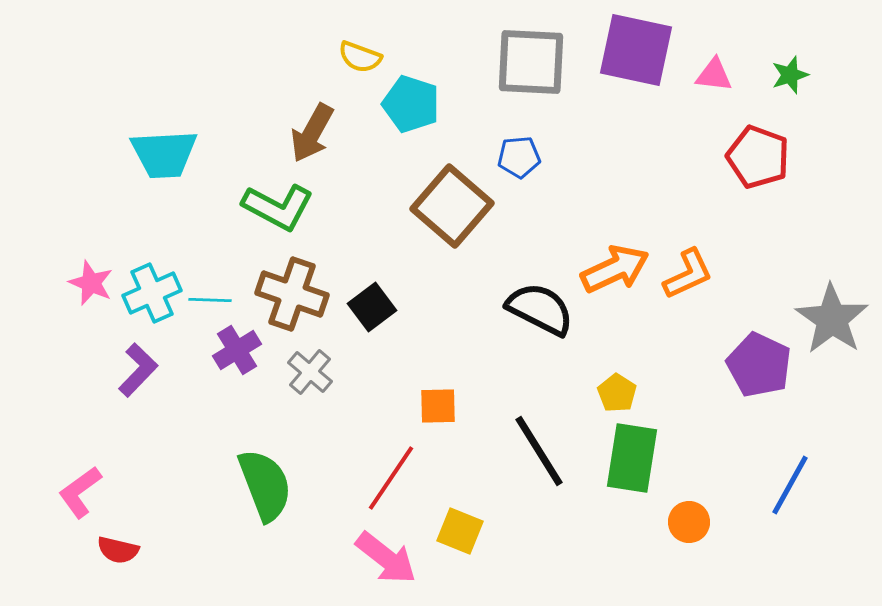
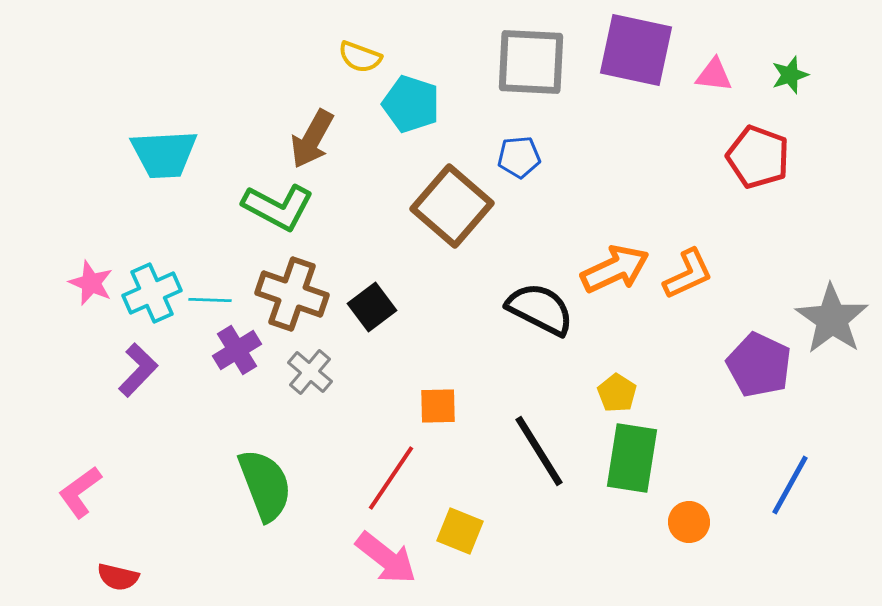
brown arrow: moved 6 px down
red semicircle: moved 27 px down
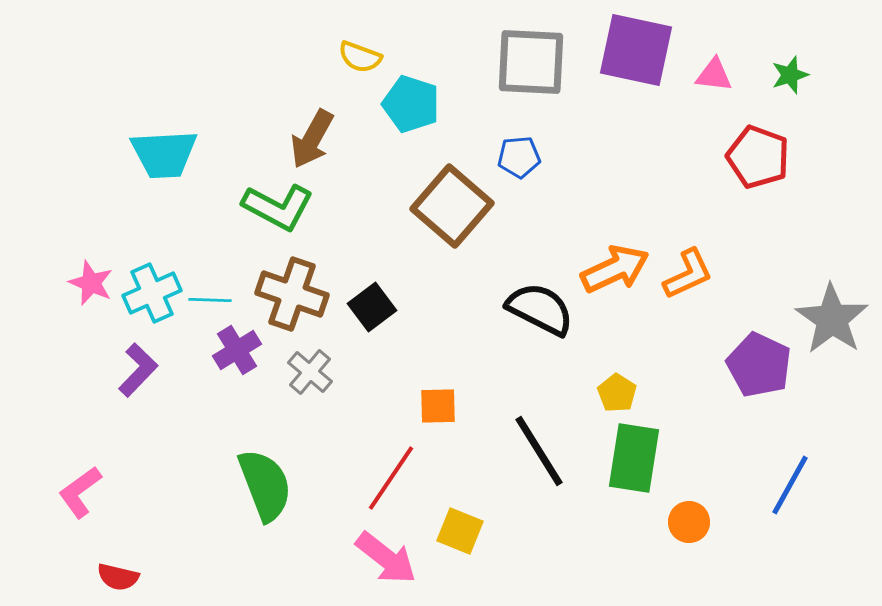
green rectangle: moved 2 px right
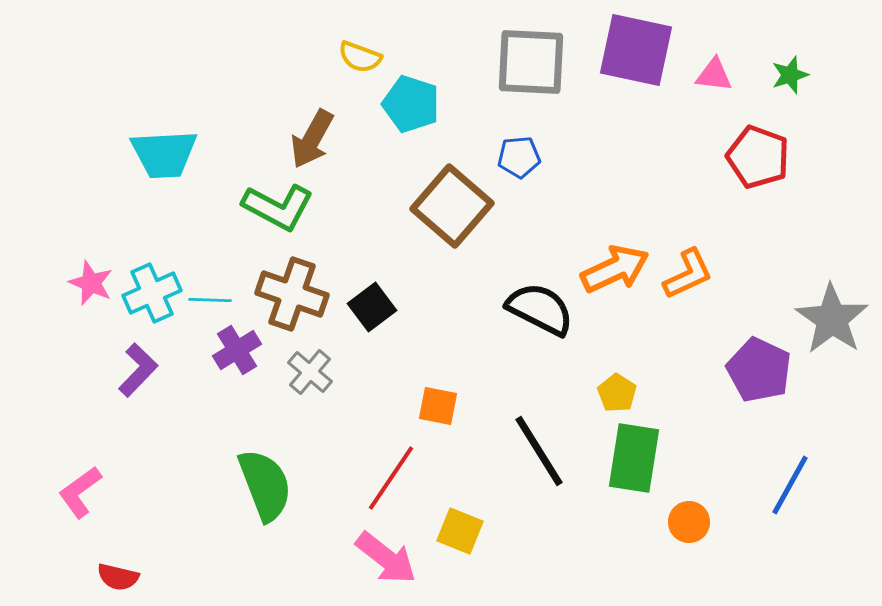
purple pentagon: moved 5 px down
orange square: rotated 12 degrees clockwise
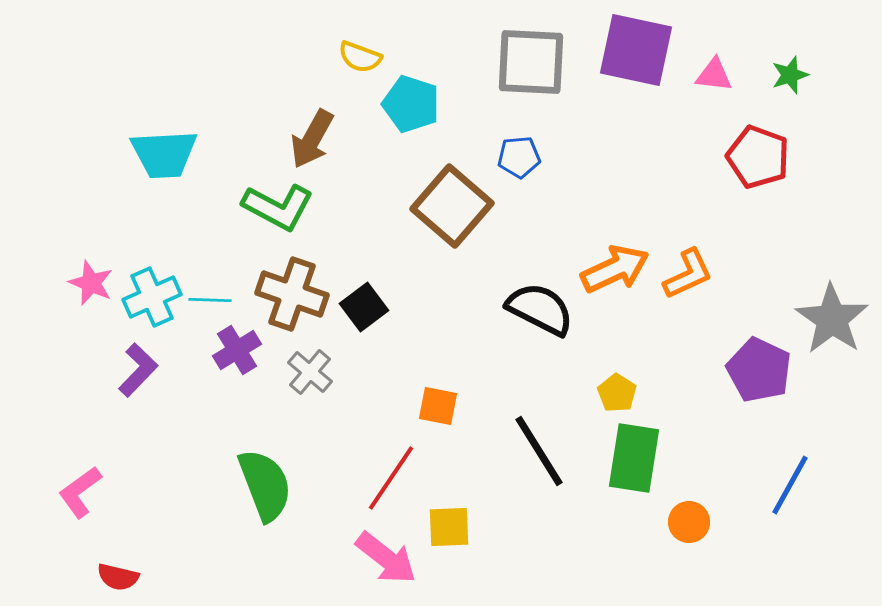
cyan cross: moved 4 px down
black square: moved 8 px left
yellow square: moved 11 px left, 4 px up; rotated 24 degrees counterclockwise
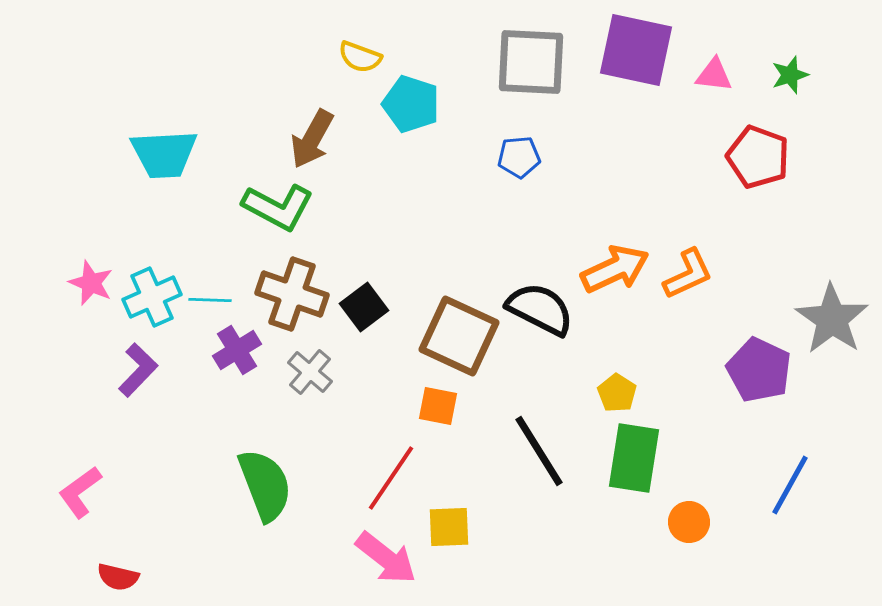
brown square: moved 7 px right, 130 px down; rotated 16 degrees counterclockwise
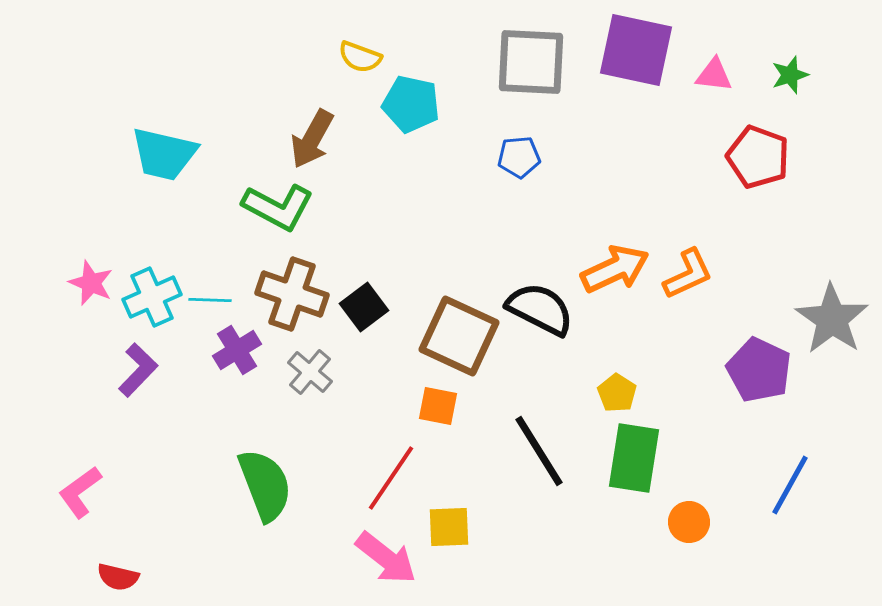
cyan pentagon: rotated 6 degrees counterclockwise
cyan trapezoid: rotated 16 degrees clockwise
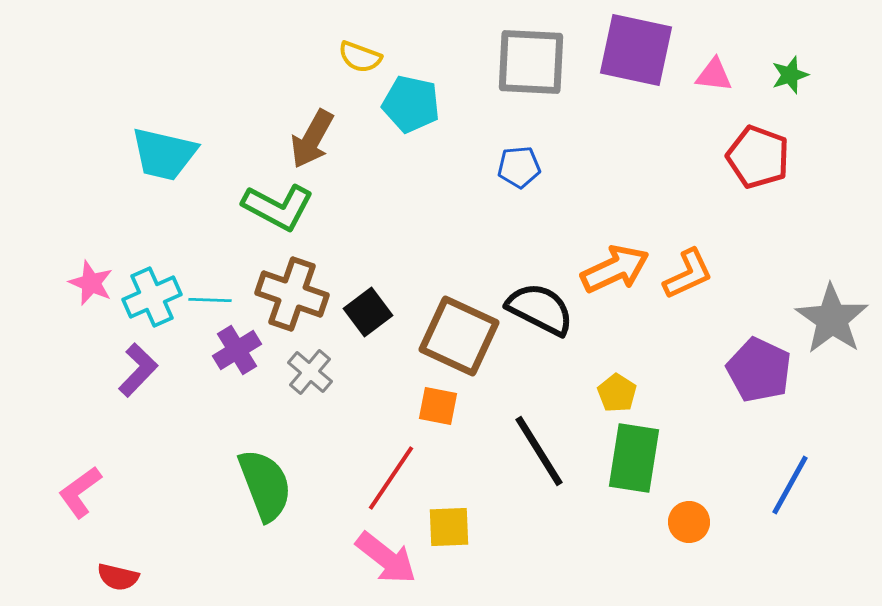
blue pentagon: moved 10 px down
black square: moved 4 px right, 5 px down
